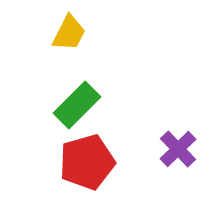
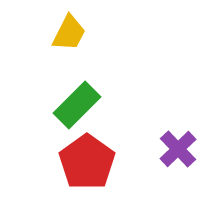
red pentagon: rotated 20 degrees counterclockwise
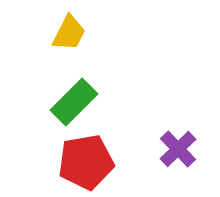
green rectangle: moved 3 px left, 3 px up
red pentagon: moved 1 px left; rotated 26 degrees clockwise
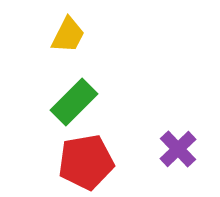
yellow trapezoid: moved 1 px left, 2 px down
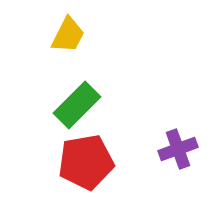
green rectangle: moved 3 px right, 3 px down
purple cross: rotated 24 degrees clockwise
